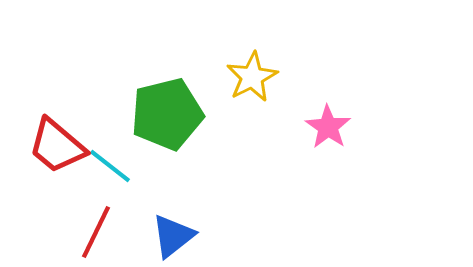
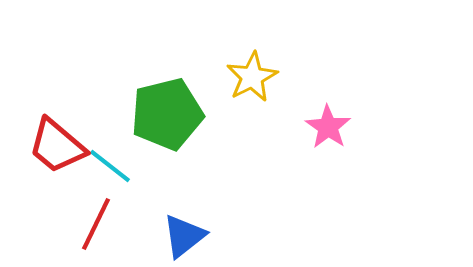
red line: moved 8 px up
blue triangle: moved 11 px right
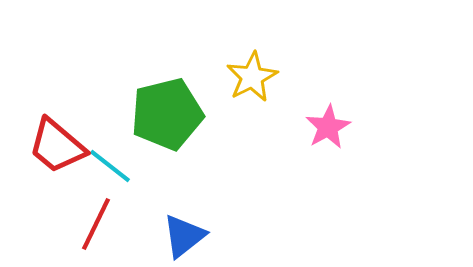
pink star: rotated 9 degrees clockwise
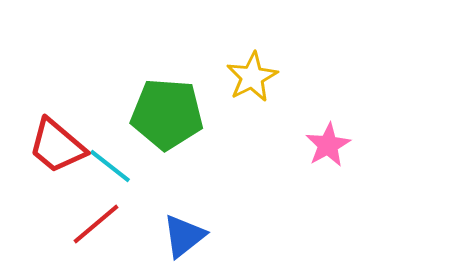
green pentagon: rotated 18 degrees clockwise
pink star: moved 18 px down
red line: rotated 24 degrees clockwise
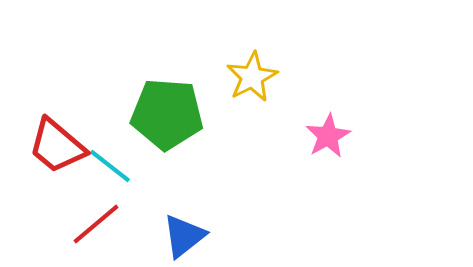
pink star: moved 9 px up
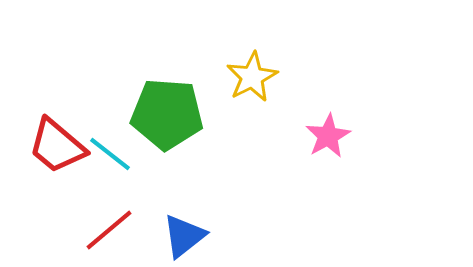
cyan line: moved 12 px up
red line: moved 13 px right, 6 px down
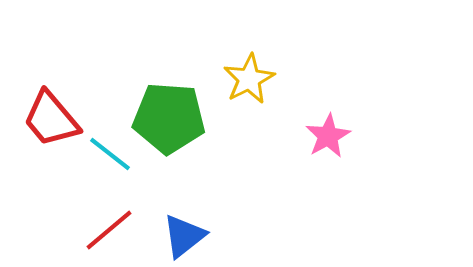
yellow star: moved 3 px left, 2 px down
green pentagon: moved 2 px right, 4 px down
red trapezoid: moved 6 px left, 27 px up; rotated 10 degrees clockwise
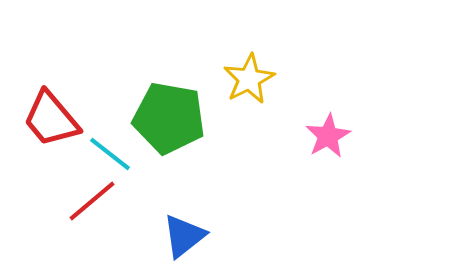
green pentagon: rotated 6 degrees clockwise
red line: moved 17 px left, 29 px up
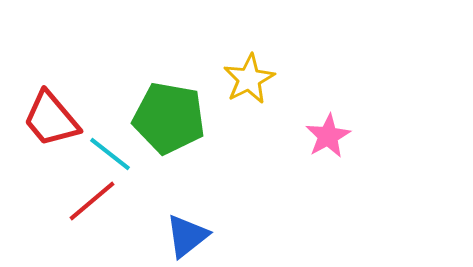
blue triangle: moved 3 px right
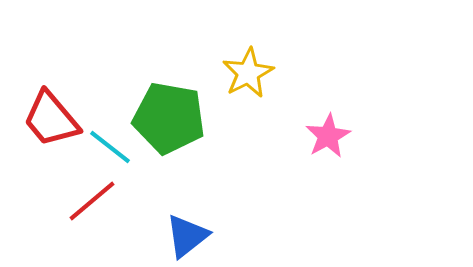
yellow star: moved 1 px left, 6 px up
cyan line: moved 7 px up
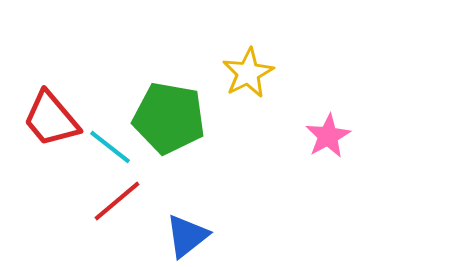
red line: moved 25 px right
